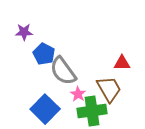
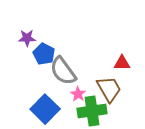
purple star: moved 3 px right, 6 px down
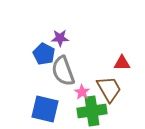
purple star: moved 33 px right
gray semicircle: rotated 16 degrees clockwise
pink star: moved 4 px right, 2 px up
blue square: rotated 32 degrees counterclockwise
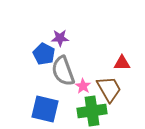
pink star: moved 1 px right, 6 px up
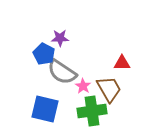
gray semicircle: moved 1 px left, 1 px down; rotated 36 degrees counterclockwise
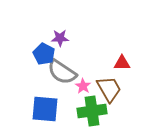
blue square: rotated 8 degrees counterclockwise
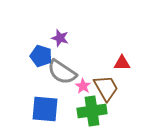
purple star: rotated 18 degrees clockwise
blue pentagon: moved 3 px left, 2 px down; rotated 10 degrees counterclockwise
brown trapezoid: moved 3 px left, 1 px up
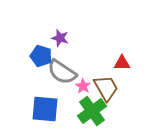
green cross: rotated 28 degrees counterclockwise
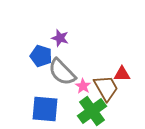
red triangle: moved 11 px down
gray semicircle: rotated 12 degrees clockwise
